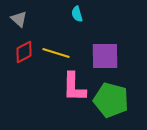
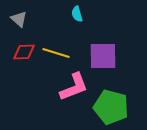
red diamond: rotated 25 degrees clockwise
purple square: moved 2 px left
pink L-shape: rotated 112 degrees counterclockwise
green pentagon: moved 7 px down
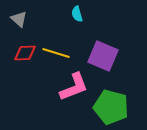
red diamond: moved 1 px right, 1 px down
purple square: rotated 24 degrees clockwise
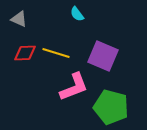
cyan semicircle: rotated 21 degrees counterclockwise
gray triangle: rotated 18 degrees counterclockwise
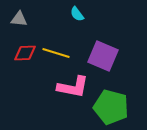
gray triangle: rotated 18 degrees counterclockwise
pink L-shape: moved 1 px left; rotated 32 degrees clockwise
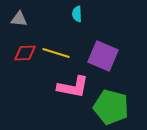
cyan semicircle: rotated 35 degrees clockwise
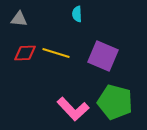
pink L-shape: moved 22 px down; rotated 36 degrees clockwise
green pentagon: moved 4 px right, 5 px up
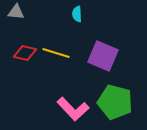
gray triangle: moved 3 px left, 7 px up
red diamond: rotated 15 degrees clockwise
